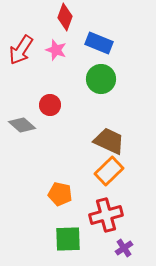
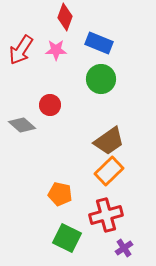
pink star: rotated 20 degrees counterclockwise
brown trapezoid: rotated 120 degrees clockwise
green square: moved 1 px left, 1 px up; rotated 28 degrees clockwise
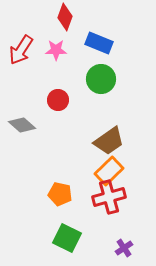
red circle: moved 8 px right, 5 px up
red cross: moved 3 px right, 18 px up
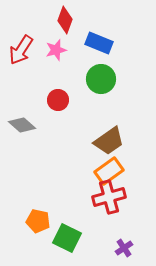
red diamond: moved 3 px down
pink star: rotated 15 degrees counterclockwise
orange rectangle: rotated 8 degrees clockwise
orange pentagon: moved 22 px left, 27 px down
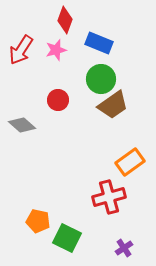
brown trapezoid: moved 4 px right, 36 px up
orange rectangle: moved 21 px right, 9 px up
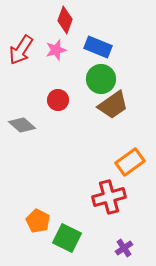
blue rectangle: moved 1 px left, 4 px down
orange pentagon: rotated 15 degrees clockwise
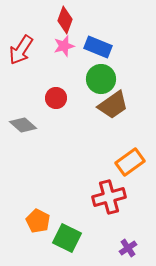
pink star: moved 8 px right, 4 px up
red circle: moved 2 px left, 2 px up
gray diamond: moved 1 px right
purple cross: moved 4 px right
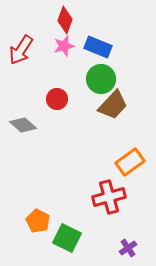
red circle: moved 1 px right, 1 px down
brown trapezoid: rotated 12 degrees counterclockwise
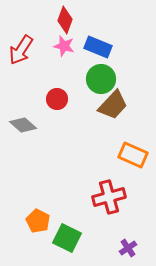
pink star: rotated 30 degrees clockwise
orange rectangle: moved 3 px right, 7 px up; rotated 60 degrees clockwise
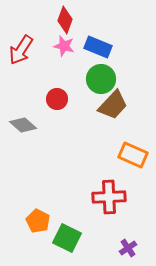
red cross: rotated 12 degrees clockwise
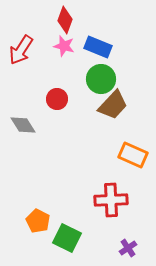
gray diamond: rotated 16 degrees clockwise
red cross: moved 2 px right, 3 px down
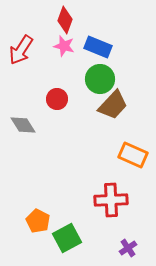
green circle: moved 1 px left
green square: rotated 36 degrees clockwise
